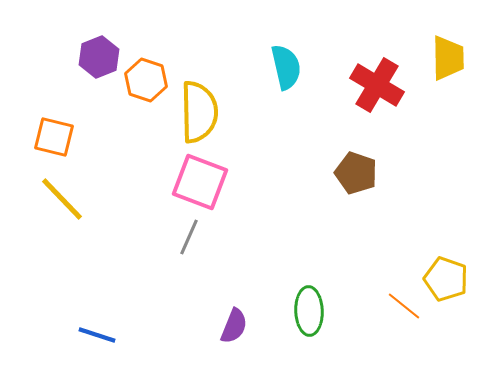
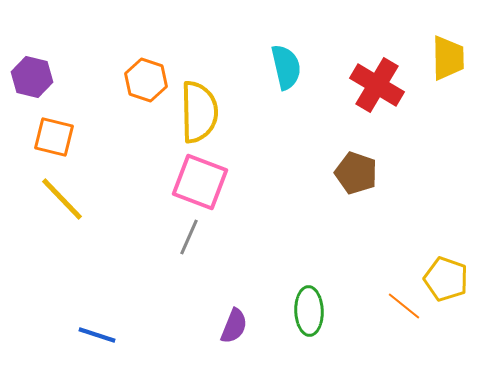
purple hexagon: moved 67 px left, 20 px down; rotated 24 degrees counterclockwise
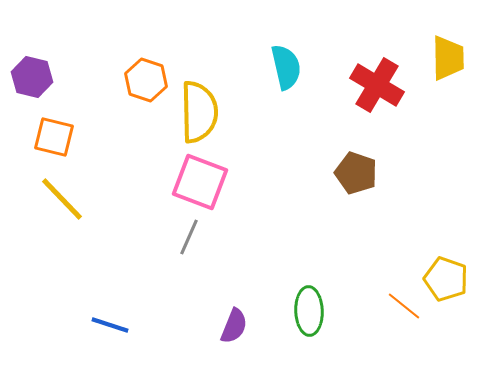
blue line: moved 13 px right, 10 px up
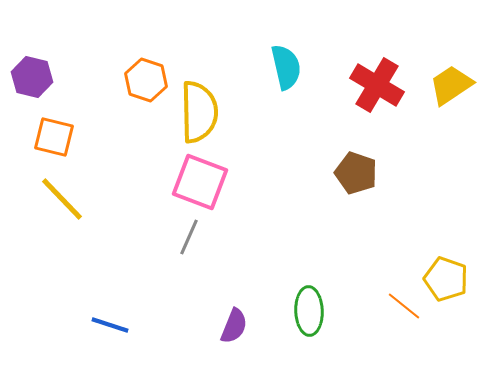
yellow trapezoid: moved 3 px right, 27 px down; rotated 123 degrees counterclockwise
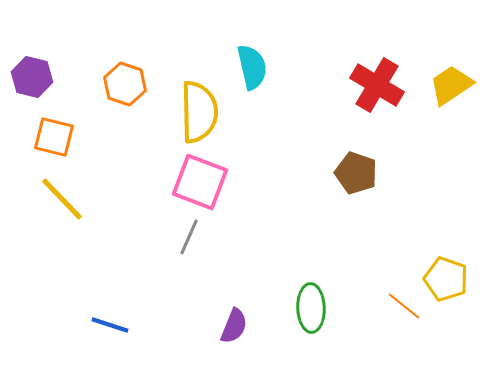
cyan semicircle: moved 34 px left
orange hexagon: moved 21 px left, 4 px down
green ellipse: moved 2 px right, 3 px up
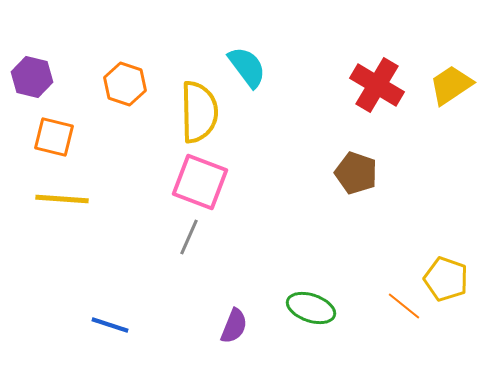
cyan semicircle: moved 5 px left; rotated 24 degrees counterclockwise
yellow line: rotated 42 degrees counterclockwise
green ellipse: rotated 69 degrees counterclockwise
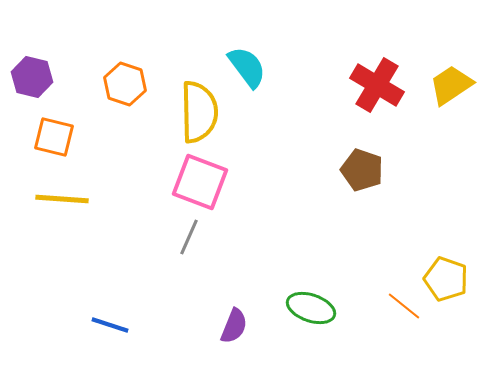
brown pentagon: moved 6 px right, 3 px up
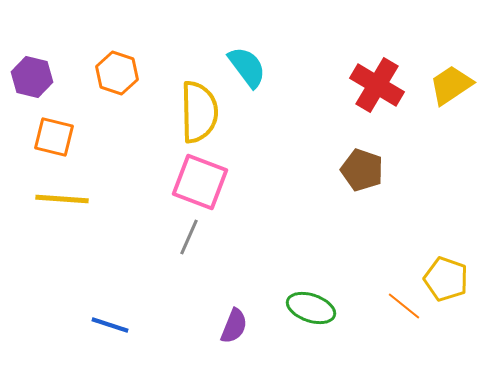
orange hexagon: moved 8 px left, 11 px up
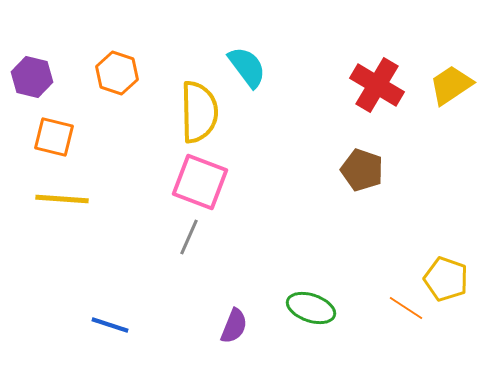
orange line: moved 2 px right, 2 px down; rotated 6 degrees counterclockwise
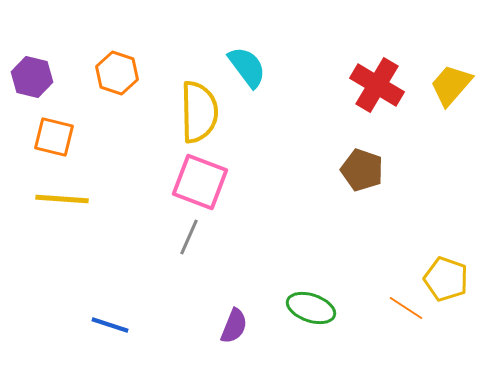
yellow trapezoid: rotated 15 degrees counterclockwise
